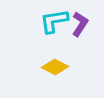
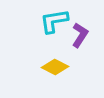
purple L-shape: moved 11 px down
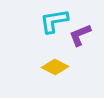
purple L-shape: rotated 145 degrees counterclockwise
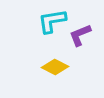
cyan L-shape: moved 2 px left
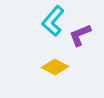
cyan L-shape: moved 1 px right; rotated 40 degrees counterclockwise
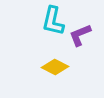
cyan L-shape: rotated 28 degrees counterclockwise
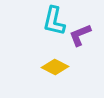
cyan L-shape: moved 1 px right
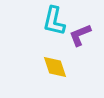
yellow diamond: rotated 44 degrees clockwise
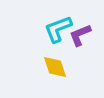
cyan L-shape: moved 4 px right, 8 px down; rotated 56 degrees clockwise
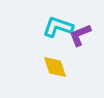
cyan L-shape: moved 2 px up; rotated 40 degrees clockwise
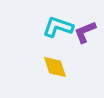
purple L-shape: moved 5 px right, 3 px up
